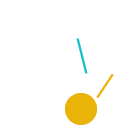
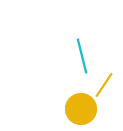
yellow line: moved 1 px left, 1 px up
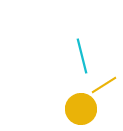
yellow line: rotated 24 degrees clockwise
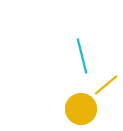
yellow line: moved 2 px right; rotated 8 degrees counterclockwise
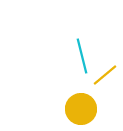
yellow line: moved 1 px left, 10 px up
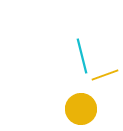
yellow line: rotated 20 degrees clockwise
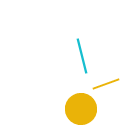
yellow line: moved 1 px right, 9 px down
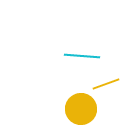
cyan line: rotated 72 degrees counterclockwise
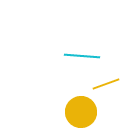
yellow circle: moved 3 px down
